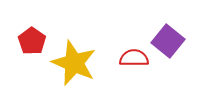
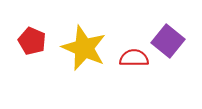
red pentagon: rotated 12 degrees counterclockwise
yellow star: moved 10 px right, 15 px up
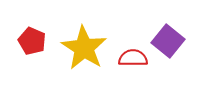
yellow star: rotated 9 degrees clockwise
red semicircle: moved 1 px left
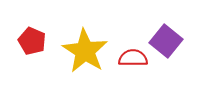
purple square: moved 2 px left
yellow star: moved 1 px right, 3 px down
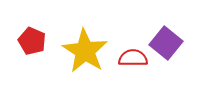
purple square: moved 2 px down
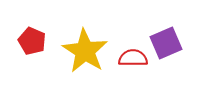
purple square: rotated 28 degrees clockwise
